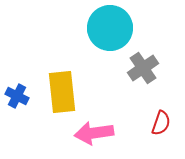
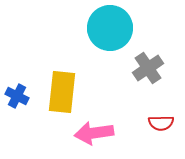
gray cross: moved 5 px right
yellow rectangle: rotated 12 degrees clockwise
red semicircle: rotated 70 degrees clockwise
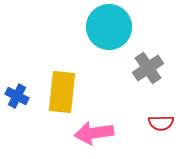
cyan circle: moved 1 px left, 1 px up
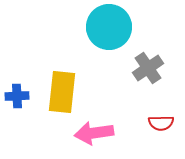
blue cross: rotated 30 degrees counterclockwise
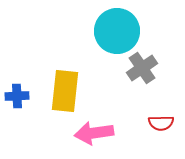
cyan circle: moved 8 px right, 4 px down
gray cross: moved 6 px left
yellow rectangle: moved 3 px right, 1 px up
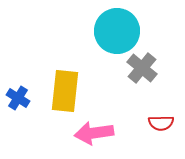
gray cross: rotated 16 degrees counterclockwise
blue cross: moved 1 px right, 2 px down; rotated 35 degrees clockwise
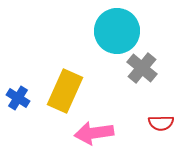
yellow rectangle: rotated 18 degrees clockwise
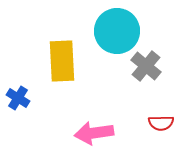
gray cross: moved 4 px right, 2 px up
yellow rectangle: moved 3 px left, 30 px up; rotated 27 degrees counterclockwise
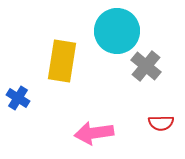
yellow rectangle: rotated 12 degrees clockwise
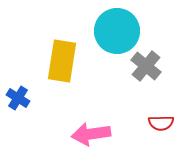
pink arrow: moved 3 px left, 1 px down
